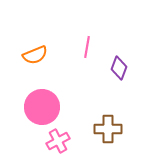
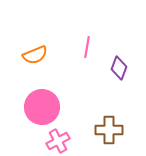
brown cross: moved 1 px right, 1 px down
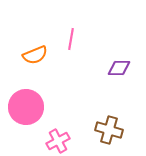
pink line: moved 16 px left, 8 px up
purple diamond: rotated 70 degrees clockwise
pink circle: moved 16 px left
brown cross: rotated 16 degrees clockwise
